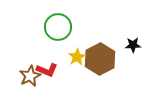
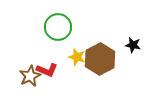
black star: rotated 14 degrees clockwise
yellow star: rotated 24 degrees counterclockwise
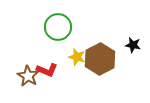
brown star: moved 2 px left; rotated 15 degrees counterclockwise
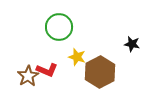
green circle: moved 1 px right
black star: moved 1 px left, 1 px up
brown hexagon: moved 13 px down
brown star: rotated 10 degrees clockwise
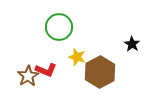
black star: rotated 21 degrees clockwise
red L-shape: moved 1 px left
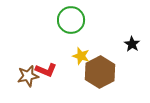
green circle: moved 12 px right, 7 px up
yellow star: moved 4 px right, 1 px up
brown star: rotated 20 degrees clockwise
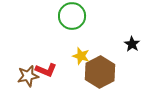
green circle: moved 1 px right, 4 px up
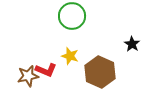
yellow star: moved 11 px left
brown hexagon: rotated 8 degrees counterclockwise
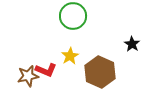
green circle: moved 1 px right
yellow star: rotated 24 degrees clockwise
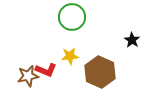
green circle: moved 1 px left, 1 px down
black star: moved 4 px up
yellow star: rotated 24 degrees clockwise
